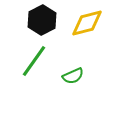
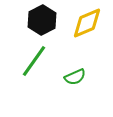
yellow diamond: rotated 8 degrees counterclockwise
green semicircle: moved 2 px right, 1 px down
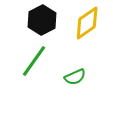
yellow diamond: rotated 12 degrees counterclockwise
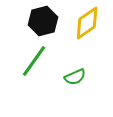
black hexagon: moved 1 px right, 1 px down; rotated 12 degrees clockwise
